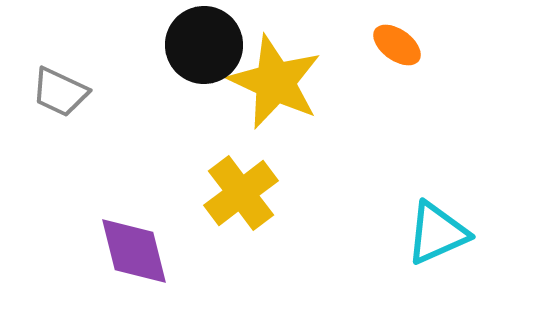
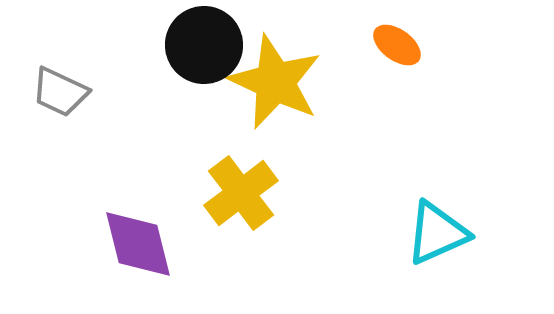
purple diamond: moved 4 px right, 7 px up
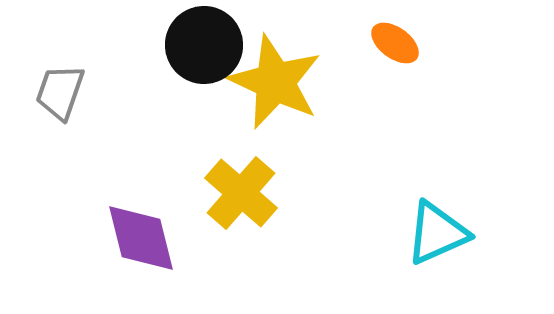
orange ellipse: moved 2 px left, 2 px up
gray trapezoid: rotated 84 degrees clockwise
yellow cross: rotated 12 degrees counterclockwise
purple diamond: moved 3 px right, 6 px up
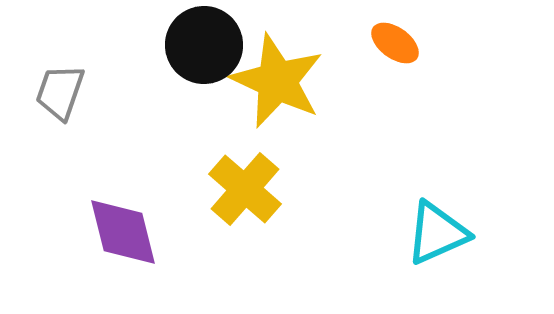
yellow star: moved 2 px right, 1 px up
yellow cross: moved 4 px right, 4 px up
purple diamond: moved 18 px left, 6 px up
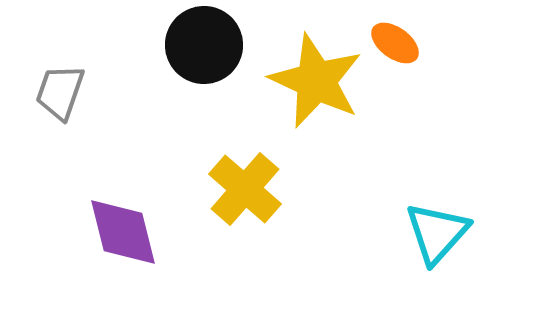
yellow star: moved 39 px right
cyan triangle: rotated 24 degrees counterclockwise
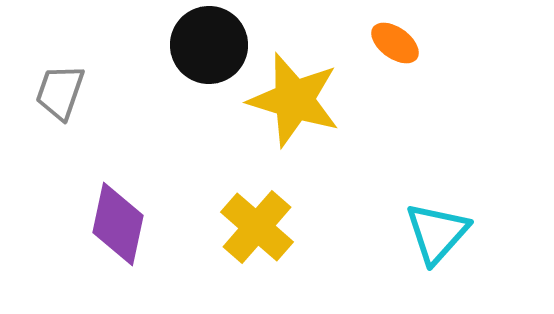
black circle: moved 5 px right
yellow star: moved 22 px left, 19 px down; rotated 8 degrees counterclockwise
yellow cross: moved 12 px right, 38 px down
purple diamond: moved 5 px left, 8 px up; rotated 26 degrees clockwise
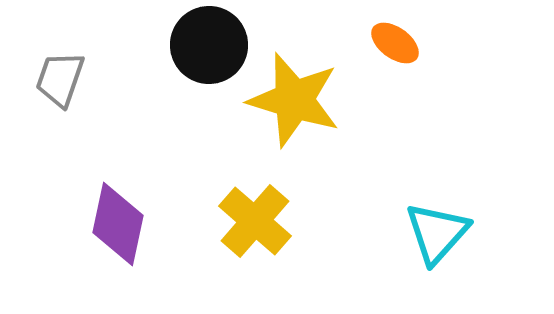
gray trapezoid: moved 13 px up
yellow cross: moved 2 px left, 6 px up
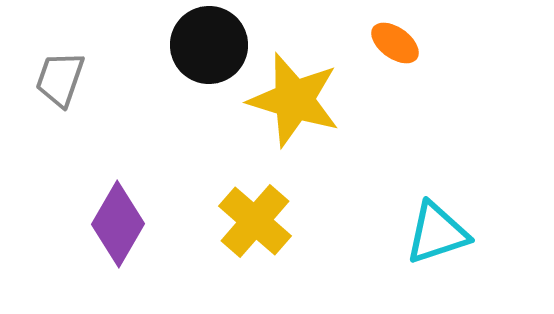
purple diamond: rotated 18 degrees clockwise
cyan triangle: rotated 30 degrees clockwise
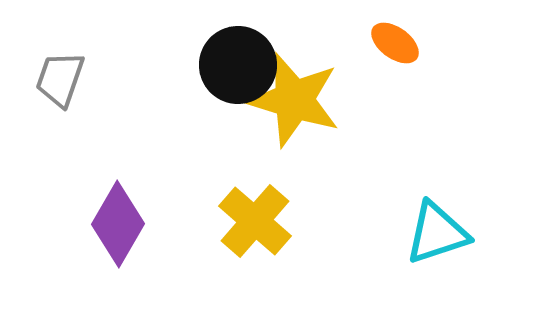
black circle: moved 29 px right, 20 px down
